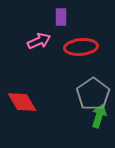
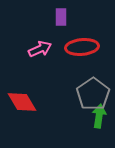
pink arrow: moved 1 px right, 8 px down
red ellipse: moved 1 px right
green arrow: rotated 10 degrees counterclockwise
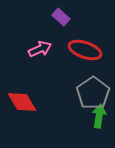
purple rectangle: rotated 48 degrees counterclockwise
red ellipse: moved 3 px right, 3 px down; rotated 24 degrees clockwise
gray pentagon: moved 1 px up
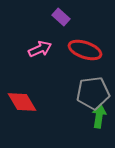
gray pentagon: rotated 28 degrees clockwise
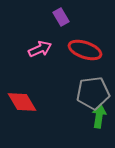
purple rectangle: rotated 18 degrees clockwise
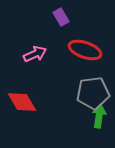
pink arrow: moved 5 px left, 5 px down
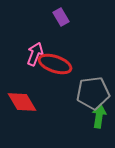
red ellipse: moved 30 px left, 14 px down
pink arrow: rotated 45 degrees counterclockwise
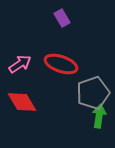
purple rectangle: moved 1 px right, 1 px down
pink arrow: moved 15 px left, 10 px down; rotated 35 degrees clockwise
red ellipse: moved 6 px right
gray pentagon: rotated 12 degrees counterclockwise
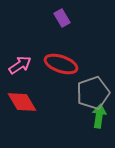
pink arrow: moved 1 px down
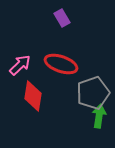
pink arrow: rotated 10 degrees counterclockwise
red diamond: moved 11 px right, 6 px up; rotated 40 degrees clockwise
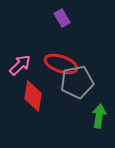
gray pentagon: moved 16 px left, 11 px up; rotated 8 degrees clockwise
